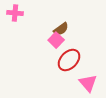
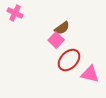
pink cross: rotated 21 degrees clockwise
brown semicircle: moved 1 px right, 1 px up
pink triangle: moved 2 px right, 9 px up; rotated 36 degrees counterclockwise
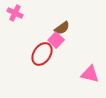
red ellipse: moved 27 px left, 6 px up; rotated 10 degrees counterclockwise
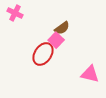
red ellipse: moved 1 px right
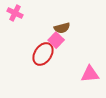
brown semicircle: rotated 21 degrees clockwise
pink triangle: rotated 18 degrees counterclockwise
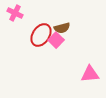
red ellipse: moved 2 px left, 19 px up
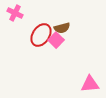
pink triangle: moved 10 px down
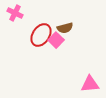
brown semicircle: moved 3 px right
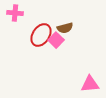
pink cross: rotated 21 degrees counterclockwise
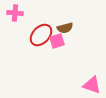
red ellipse: rotated 10 degrees clockwise
pink square: moved 1 px right, 1 px down; rotated 28 degrees clockwise
pink triangle: moved 2 px right, 1 px down; rotated 24 degrees clockwise
